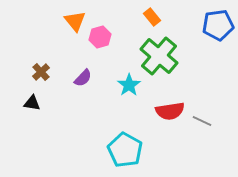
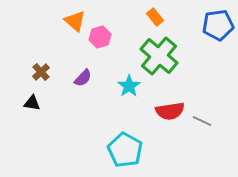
orange rectangle: moved 3 px right
orange triangle: rotated 10 degrees counterclockwise
cyan star: moved 1 px down
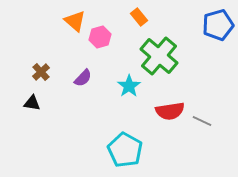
orange rectangle: moved 16 px left
blue pentagon: rotated 8 degrees counterclockwise
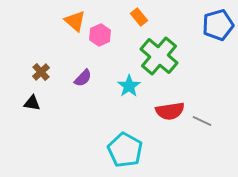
pink hexagon: moved 2 px up; rotated 10 degrees counterclockwise
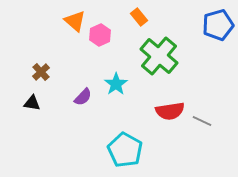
purple semicircle: moved 19 px down
cyan star: moved 13 px left, 2 px up
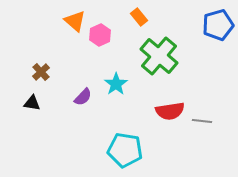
gray line: rotated 18 degrees counterclockwise
cyan pentagon: rotated 20 degrees counterclockwise
